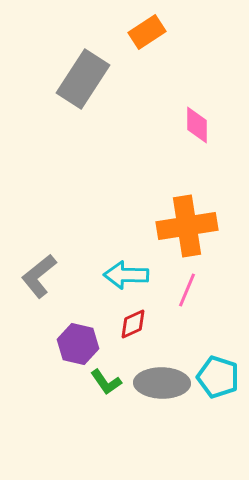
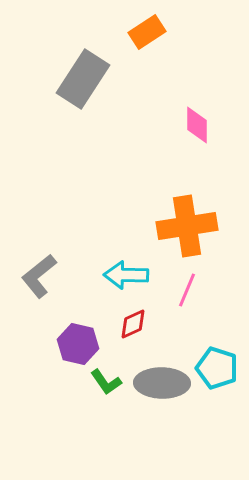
cyan pentagon: moved 1 px left, 9 px up
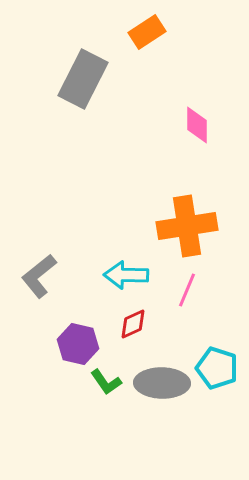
gray rectangle: rotated 6 degrees counterclockwise
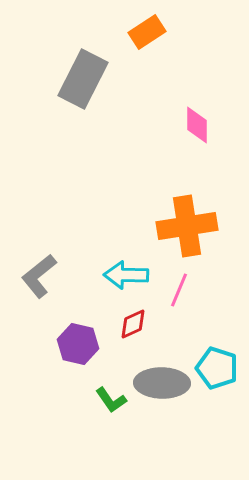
pink line: moved 8 px left
green L-shape: moved 5 px right, 18 px down
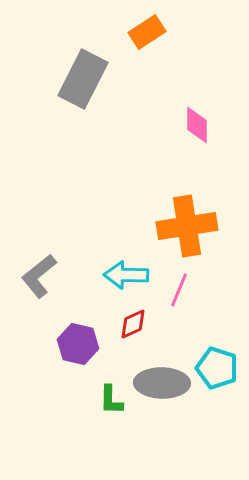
green L-shape: rotated 36 degrees clockwise
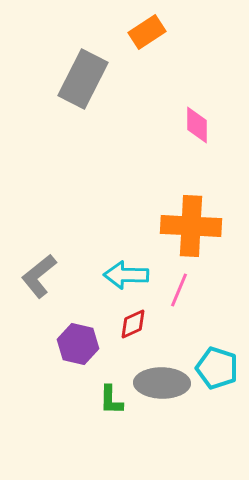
orange cross: moved 4 px right; rotated 12 degrees clockwise
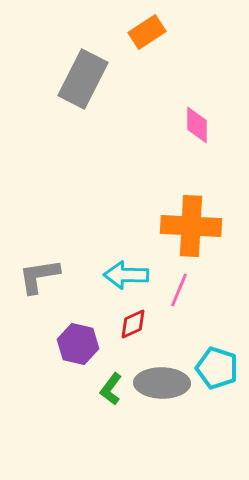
gray L-shape: rotated 30 degrees clockwise
green L-shape: moved 11 px up; rotated 36 degrees clockwise
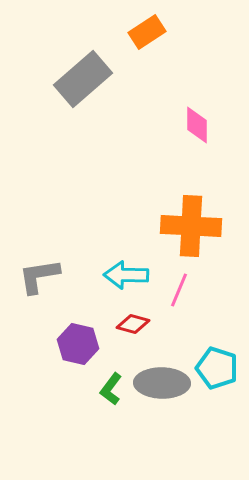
gray rectangle: rotated 22 degrees clockwise
red diamond: rotated 40 degrees clockwise
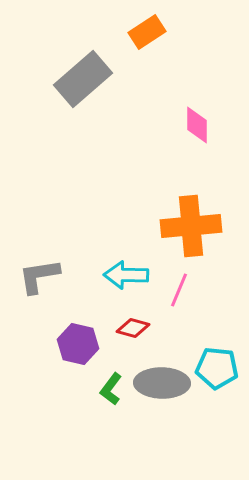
orange cross: rotated 8 degrees counterclockwise
red diamond: moved 4 px down
cyan pentagon: rotated 12 degrees counterclockwise
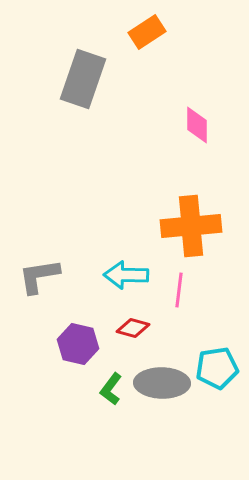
gray rectangle: rotated 30 degrees counterclockwise
pink line: rotated 16 degrees counterclockwise
cyan pentagon: rotated 15 degrees counterclockwise
